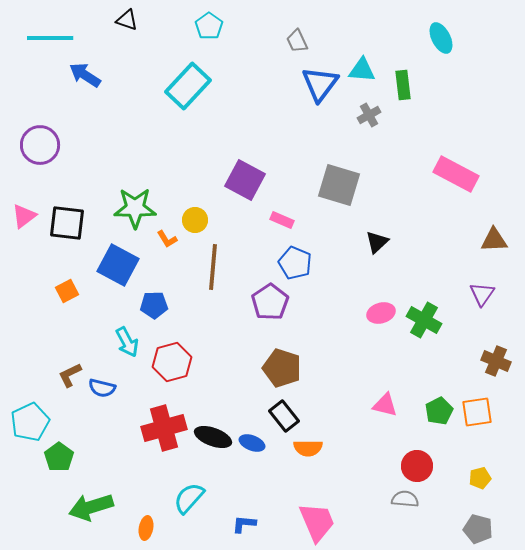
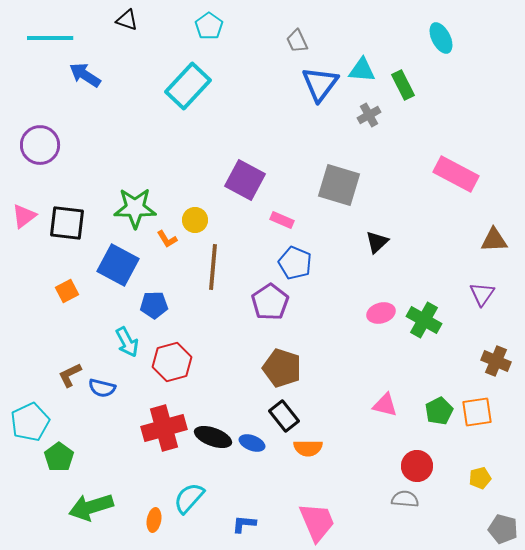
green rectangle at (403, 85): rotated 20 degrees counterclockwise
orange ellipse at (146, 528): moved 8 px right, 8 px up
gray pentagon at (478, 529): moved 25 px right
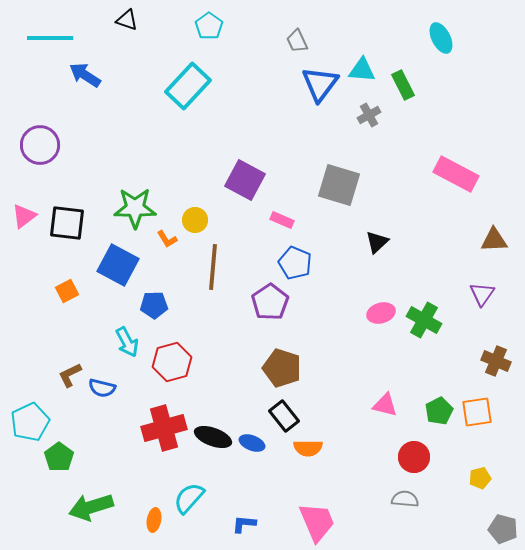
red circle at (417, 466): moved 3 px left, 9 px up
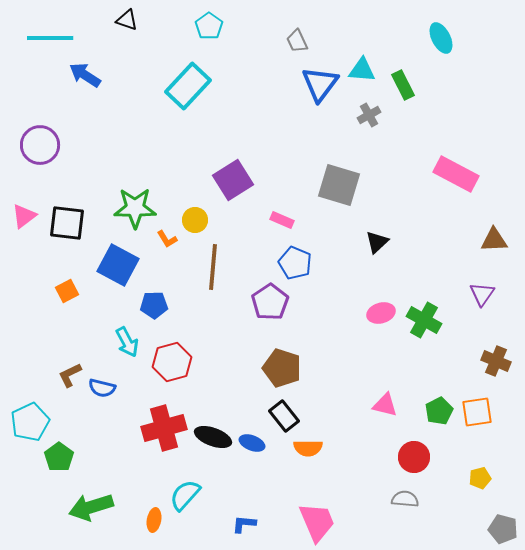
purple square at (245, 180): moved 12 px left; rotated 30 degrees clockwise
cyan semicircle at (189, 498): moved 4 px left, 3 px up
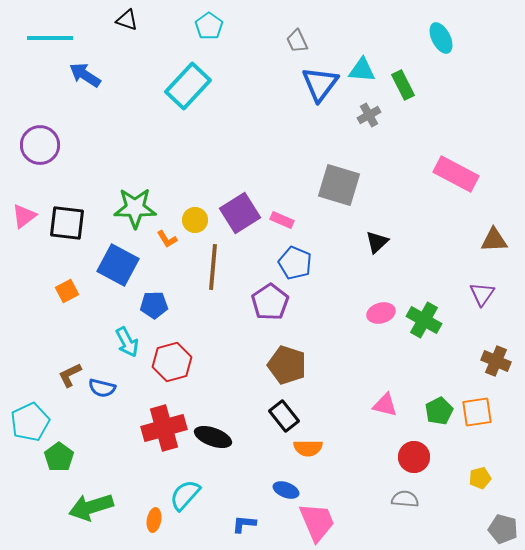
purple square at (233, 180): moved 7 px right, 33 px down
brown pentagon at (282, 368): moved 5 px right, 3 px up
blue ellipse at (252, 443): moved 34 px right, 47 px down
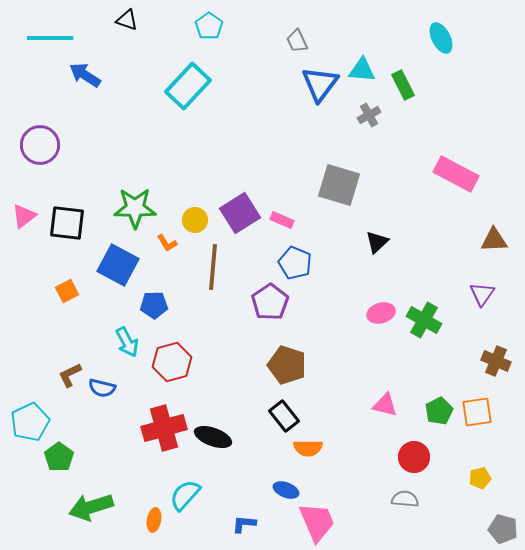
orange L-shape at (167, 239): moved 4 px down
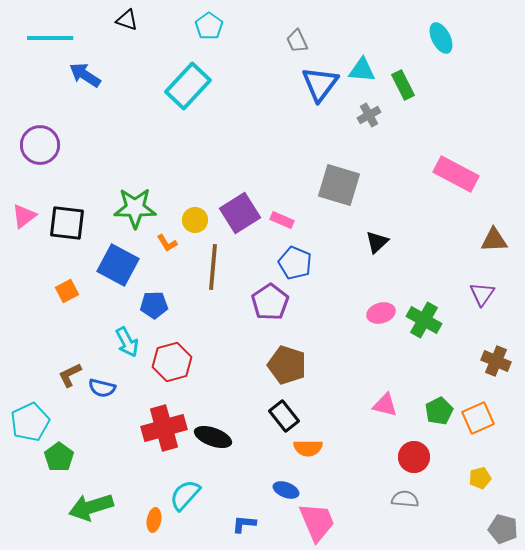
orange square at (477, 412): moved 1 px right, 6 px down; rotated 16 degrees counterclockwise
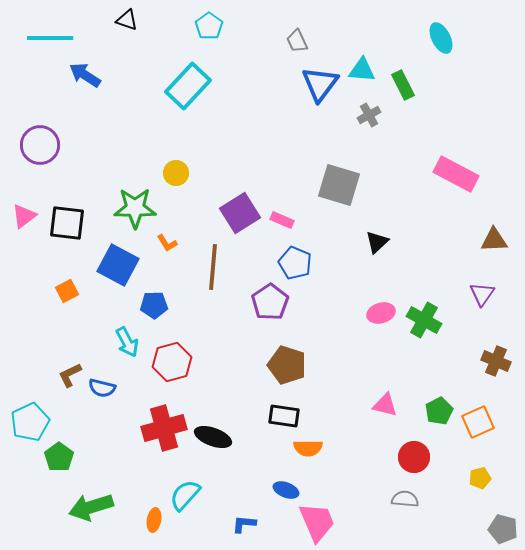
yellow circle at (195, 220): moved 19 px left, 47 px up
black rectangle at (284, 416): rotated 44 degrees counterclockwise
orange square at (478, 418): moved 4 px down
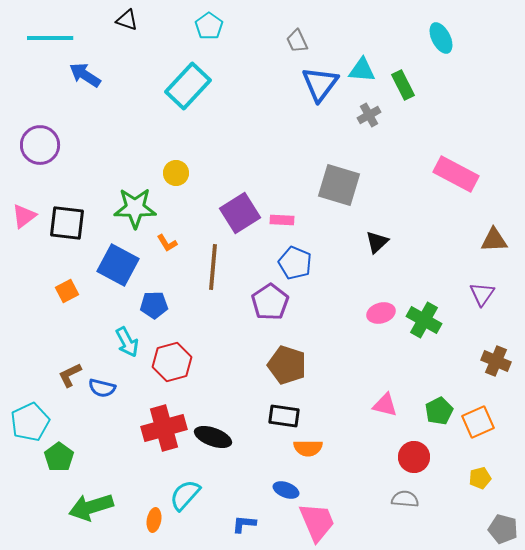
pink rectangle at (282, 220): rotated 20 degrees counterclockwise
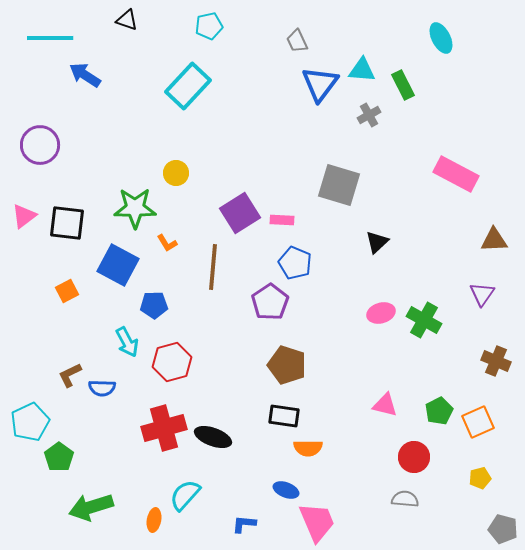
cyan pentagon at (209, 26): rotated 24 degrees clockwise
blue semicircle at (102, 388): rotated 12 degrees counterclockwise
